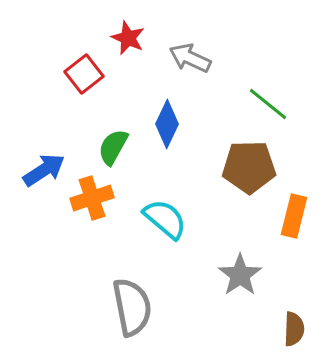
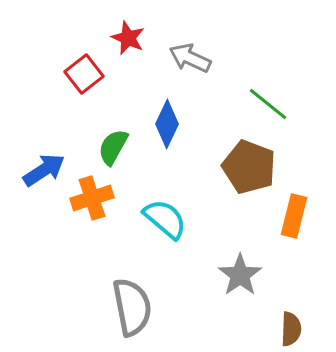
brown pentagon: rotated 22 degrees clockwise
brown semicircle: moved 3 px left
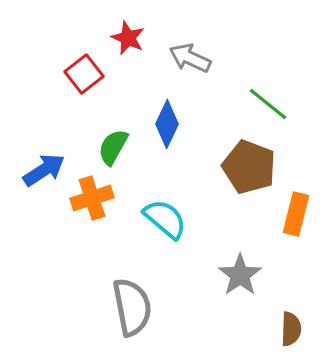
orange rectangle: moved 2 px right, 2 px up
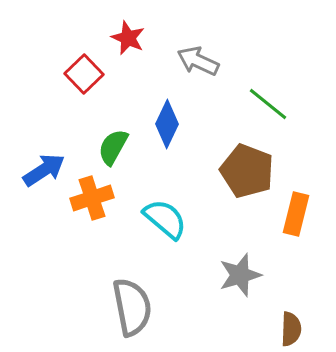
gray arrow: moved 8 px right, 3 px down
red square: rotated 6 degrees counterclockwise
brown pentagon: moved 2 px left, 4 px down
gray star: rotated 18 degrees clockwise
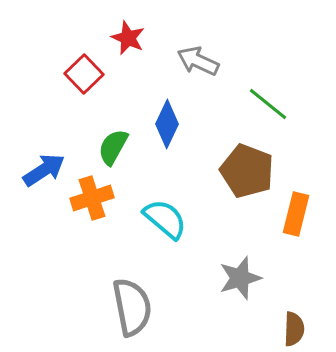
gray star: moved 3 px down
brown semicircle: moved 3 px right
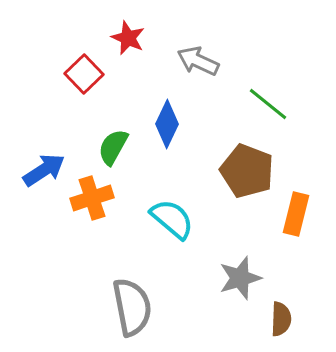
cyan semicircle: moved 7 px right
brown semicircle: moved 13 px left, 10 px up
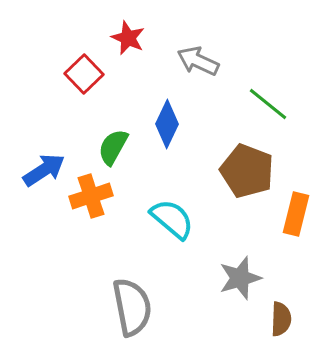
orange cross: moved 1 px left, 2 px up
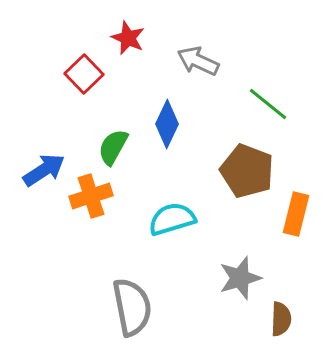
cyan semicircle: rotated 57 degrees counterclockwise
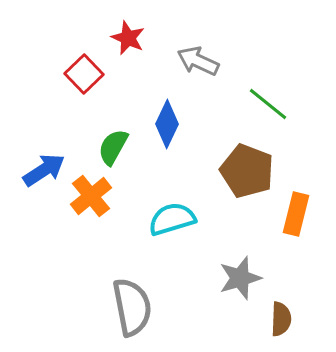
orange cross: rotated 21 degrees counterclockwise
